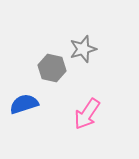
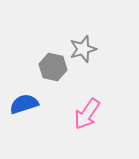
gray hexagon: moved 1 px right, 1 px up
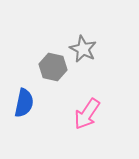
gray star: rotated 28 degrees counterclockwise
blue semicircle: moved 1 px up; rotated 120 degrees clockwise
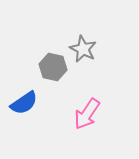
blue semicircle: rotated 44 degrees clockwise
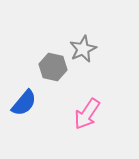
gray star: rotated 20 degrees clockwise
blue semicircle: rotated 16 degrees counterclockwise
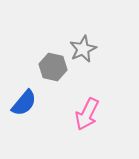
pink arrow: rotated 8 degrees counterclockwise
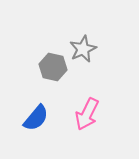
blue semicircle: moved 12 px right, 15 px down
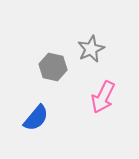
gray star: moved 8 px right
pink arrow: moved 16 px right, 17 px up
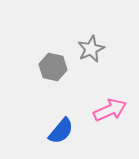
pink arrow: moved 7 px right, 13 px down; rotated 140 degrees counterclockwise
blue semicircle: moved 25 px right, 13 px down
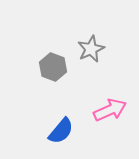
gray hexagon: rotated 8 degrees clockwise
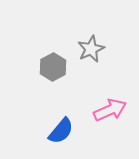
gray hexagon: rotated 12 degrees clockwise
